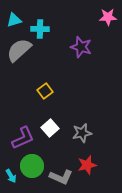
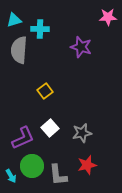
gray semicircle: rotated 44 degrees counterclockwise
gray L-shape: moved 3 px left, 2 px up; rotated 60 degrees clockwise
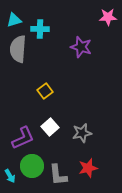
gray semicircle: moved 1 px left, 1 px up
white square: moved 1 px up
red star: moved 1 px right, 3 px down
cyan arrow: moved 1 px left
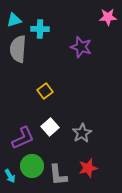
gray star: rotated 18 degrees counterclockwise
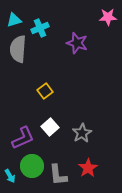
cyan cross: moved 1 px up; rotated 24 degrees counterclockwise
purple star: moved 4 px left, 4 px up
red star: rotated 18 degrees counterclockwise
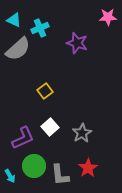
cyan triangle: rotated 42 degrees clockwise
gray semicircle: rotated 136 degrees counterclockwise
green circle: moved 2 px right
gray L-shape: moved 2 px right
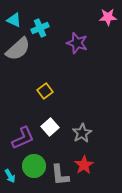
red star: moved 4 px left, 3 px up
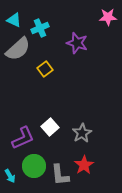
yellow square: moved 22 px up
